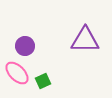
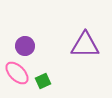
purple triangle: moved 5 px down
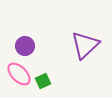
purple triangle: rotated 44 degrees counterclockwise
pink ellipse: moved 2 px right, 1 px down
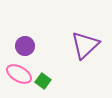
pink ellipse: rotated 15 degrees counterclockwise
green square: rotated 28 degrees counterclockwise
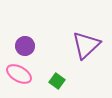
purple triangle: moved 1 px right
green square: moved 14 px right
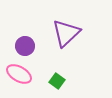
purple triangle: moved 20 px left, 12 px up
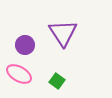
purple triangle: moved 3 px left; rotated 20 degrees counterclockwise
purple circle: moved 1 px up
